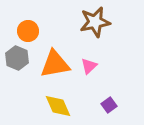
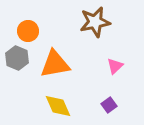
pink triangle: moved 26 px right
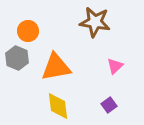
brown star: rotated 20 degrees clockwise
orange triangle: moved 1 px right, 3 px down
yellow diamond: rotated 16 degrees clockwise
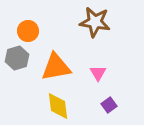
gray hexagon: rotated 20 degrees clockwise
pink triangle: moved 17 px left, 7 px down; rotated 18 degrees counterclockwise
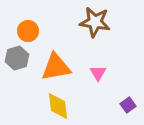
purple square: moved 19 px right
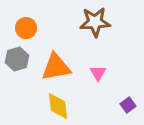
brown star: rotated 12 degrees counterclockwise
orange circle: moved 2 px left, 3 px up
gray hexagon: moved 1 px down
